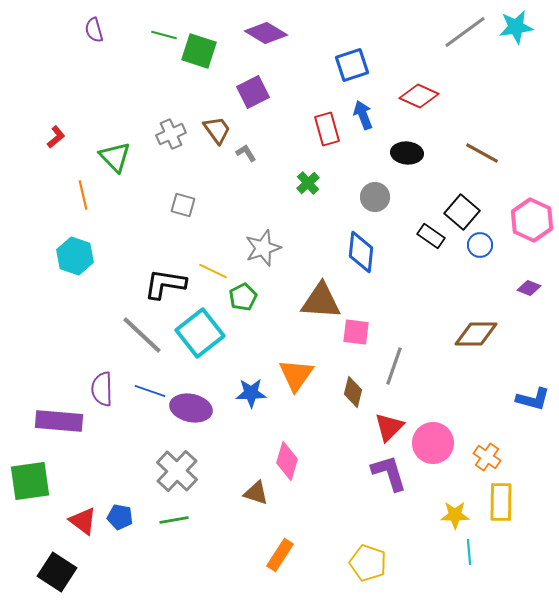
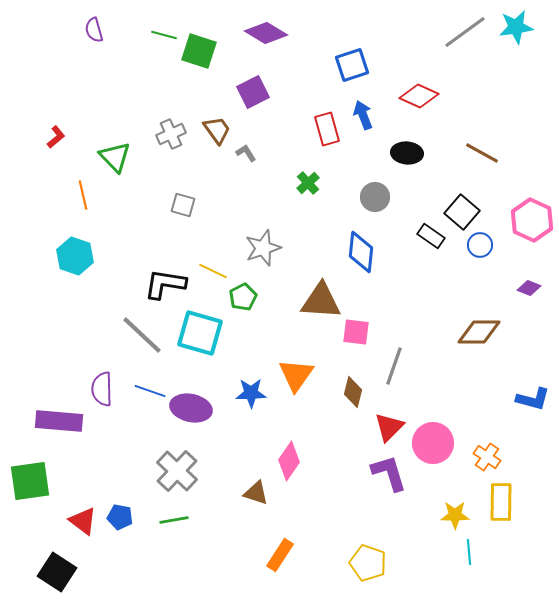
cyan square at (200, 333): rotated 36 degrees counterclockwise
brown diamond at (476, 334): moved 3 px right, 2 px up
pink diamond at (287, 461): moved 2 px right; rotated 18 degrees clockwise
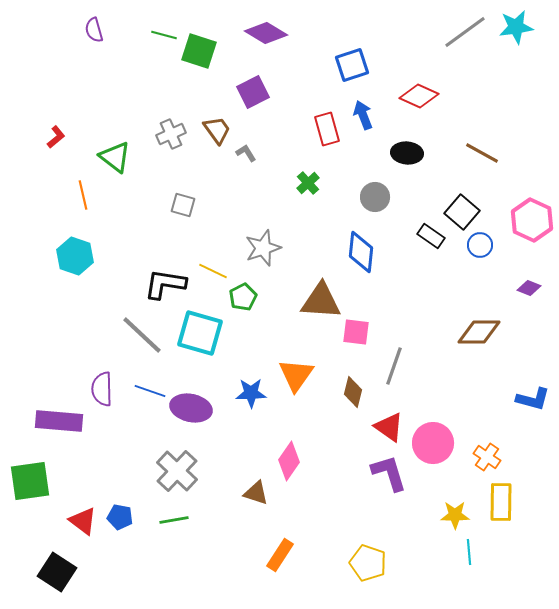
green triangle at (115, 157): rotated 8 degrees counterclockwise
red triangle at (389, 427): rotated 40 degrees counterclockwise
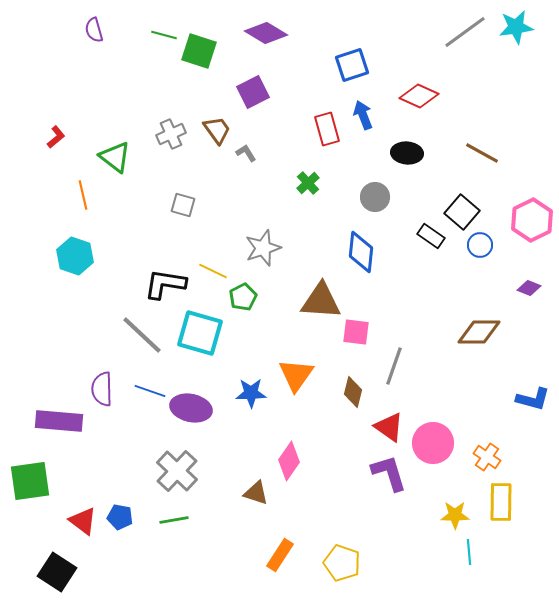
pink hexagon at (532, 220): rotated 9 degrees clockwise
yellow pentagon at (368, 563): moved 26 px left
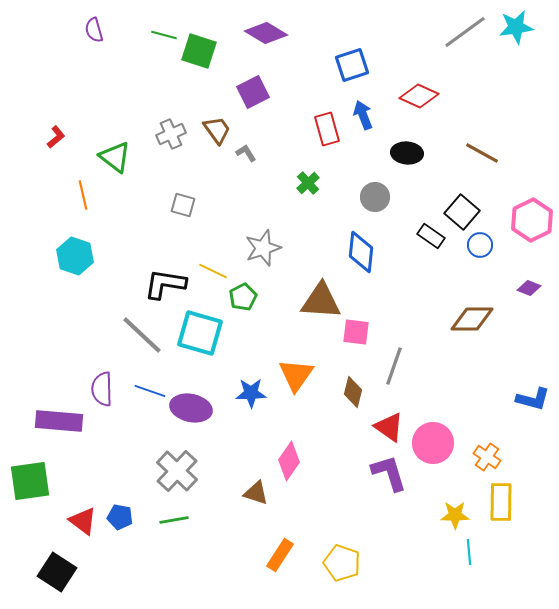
brown diamond at (479, 332): moved 7 px left, 13 px up
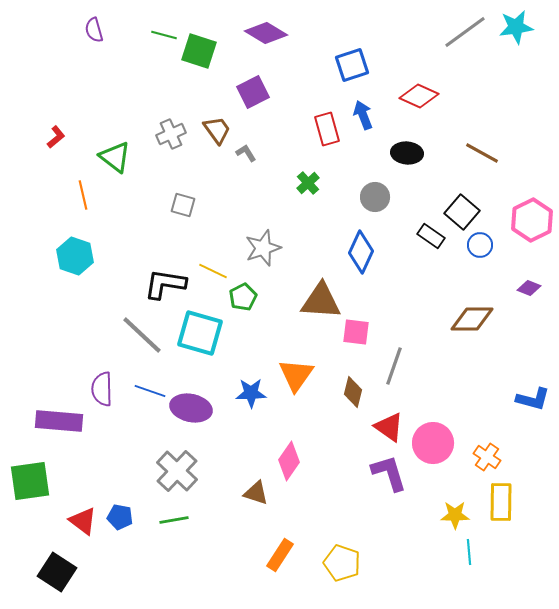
blue diamond at (361, 252): rotated 18 degrees clockwise
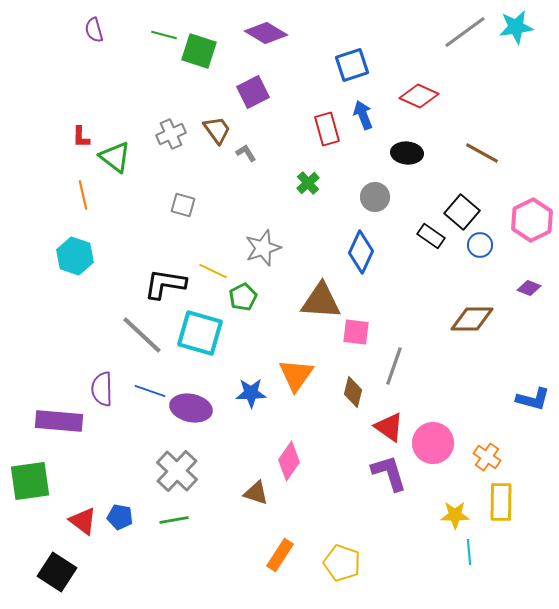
red L-shape at (56, 137): moved 25 px right; rotated 130 degrees clockwise
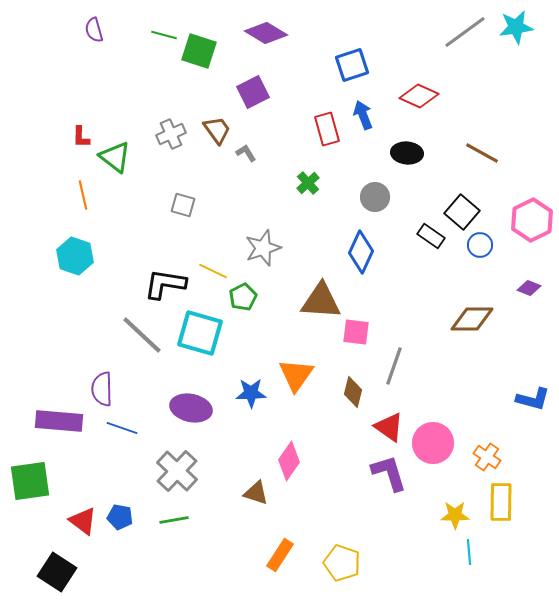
blue line at (150, 391): moved 28 px left, 37 px down
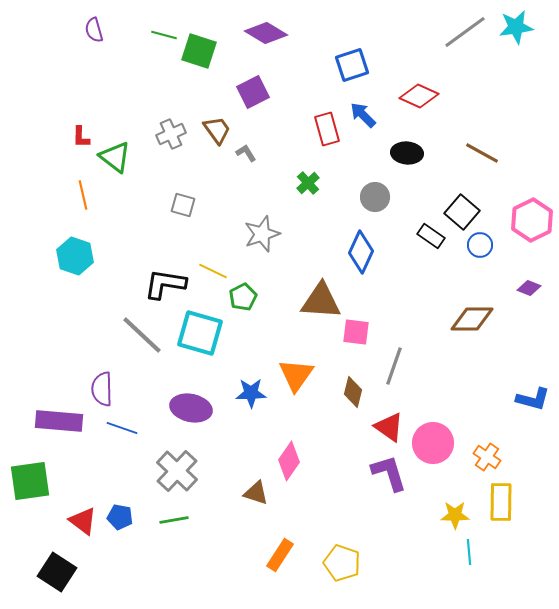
blue arrow at (363, 115): rotated 24 degrees counterclockwise
gray star at (263, 248): moved 1 px left, 14 px up
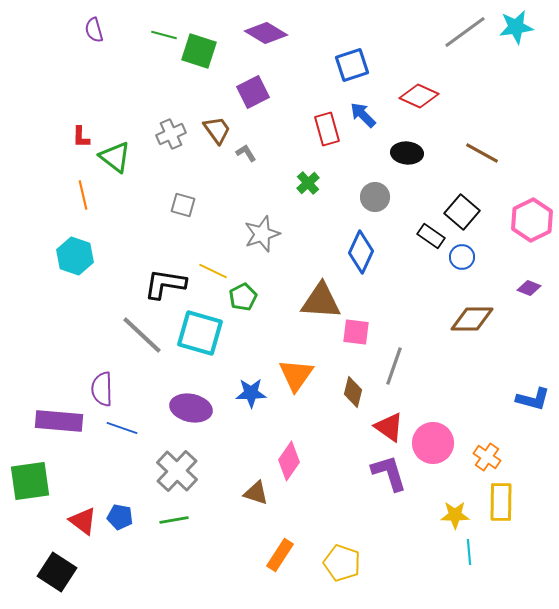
blue circle at (480, 245): moved 18 px left, 12 px down
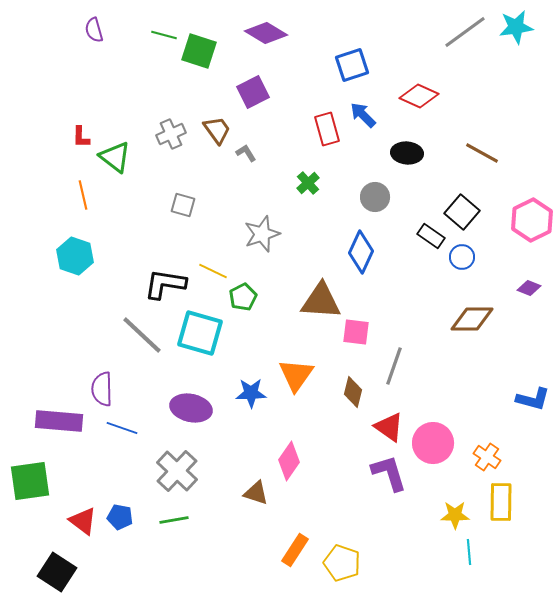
orange rectangle at (280, 555): moved 15 px right, 5 px up
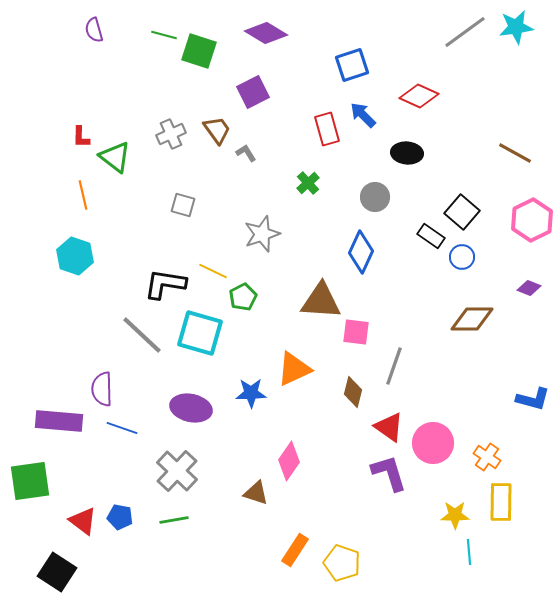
brown line at (482, 153): moved 33 px right
orange triangle at (296, 375): moved 2 px left, 6 px up; rotated 30 degrees clockwise
